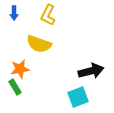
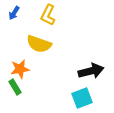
blue arrow: rotated 32 degrees clockwise
cyan square: moved 4 px right, 1 px down
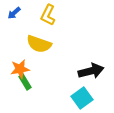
blue arrow: rotated 16 degrees clockwise
green rectangle: moved 10 px right, 5 px up
cyan square: rotated 15 degrees counterclockwise
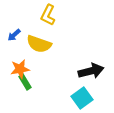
blue arrow: moved 22 px down
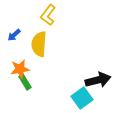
yellow L-shape: rotated 10 degrees clockwise
yellow semicircle: rotated 75 degrees clockwise
black arrow: moved 7 px right, 9 px down
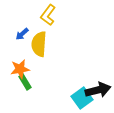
blue arrow: moved 8 px right, 1 px up
black arrow: moved 10 px down
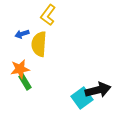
blue arrow: rotated 24 degrees clockwise
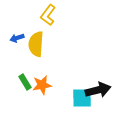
blue arrow: moved 5 px left, 4 px down
yellow semicircle: moved 3 px left
orange star: moved 22 px right, 16 px down
cyan square: rotated 35 degrees clockwise
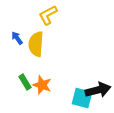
yellow L-shape: rotated 25 degrees clockwise
blue arrow: rotated 72 degrees clockwise
orange star: rotated 30 degrees clockwise
cyan square: rotated 15 degrees clockwise
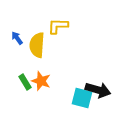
yellow L-shape: moved 10 px right, 11 px down; rotated 30 degrees clockwise
yellow semicircle: moved 1 px right, 1 px down
orange star: moved 1 px left, 4 px up
black arrow: rotated 30 degrees clockwise
